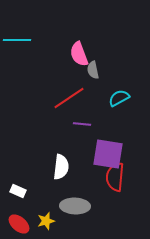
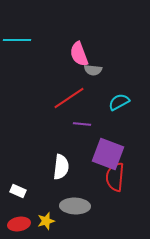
gray semicircle: rotated 72 degrees counterclockwise
cyan semicircle: moved 4 px down
purple square: rotated 12 degrees clockwise
red ellipse: rotated 50 degrees counterclockwise
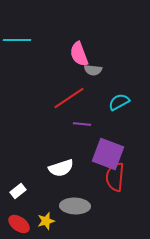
white semicircle: moved 1 px down; rotated 65 degrees clockwise
white rectangle: rotated 63 degrees counterclockwise
red ellipse: rotated 45 degrees clockwise
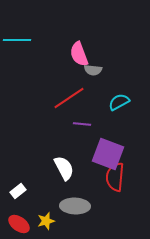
white semicircle: moved 3 px right; rotated 100 degrees counterclockwise
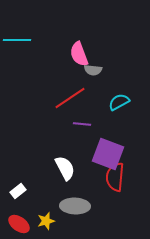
red line: moved 1 px right
white semicircle: moved 1 px right
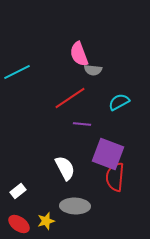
cyan line: moved 32 px down; rotated 28 degrees counterclockwise
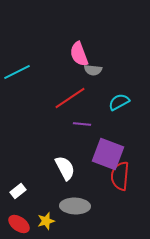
red semicircle: moved 5 px right, 1 px up
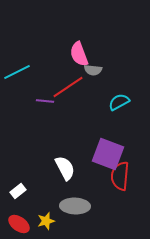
red line: moved 2 px left, 11 px up
purple line: moved 37 px left, 23 px up
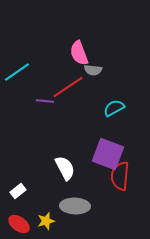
pink semicircle: moved 1 px up
cyan line: rotated 8 degrees counterclockwise
cyan semicircle: moved 5 px left, 6 px down
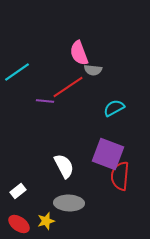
white semicircle: moved 1 px left, 2 px up
gray ellipse: moved 6 px left, 3 px up
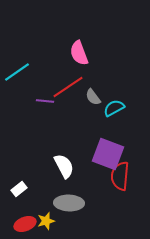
gray semicircle: moved 27 px down; rotated 48 degrees clockwise
white rectangle: moved 1 px right, 2 px up
red ellipse: moved 6 px right; rotated 55 degrees counterclockwise
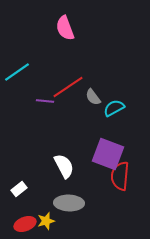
pink semicircle: moved 14 px left, 25 px up
